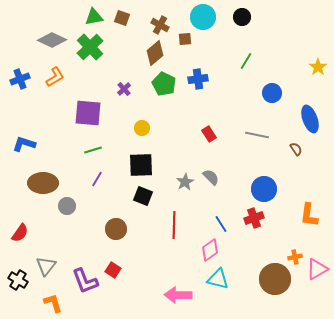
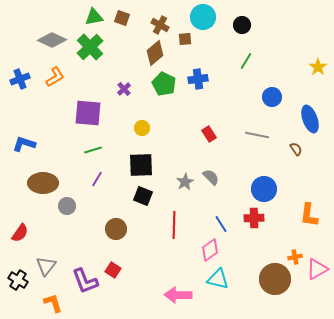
black circle at (242, 17): moved 8 px down
blue circle at (272, 93): moved 4 px down
red cross at (254, 218): rotated 18 degrees clockwise
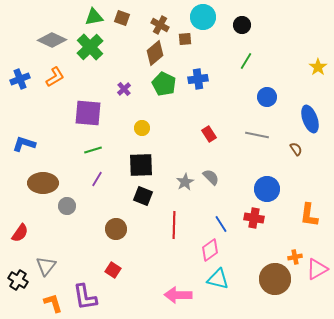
blue circle at (272, 97): moved 5 px left
blue circle at (264, 189): moved 3 px right
red cross at (254, 218): rotated 12 degrees clockwise
purple L-shape at (85, 281): moved 16 px down; rotated 12 degrees clockwise
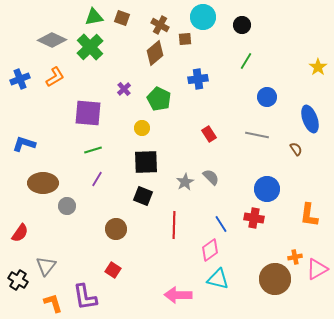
green pentagon at (164, 84): moved 5 px left, 15 px down
black square at (141, 165): moved 5 px right, 3 px up
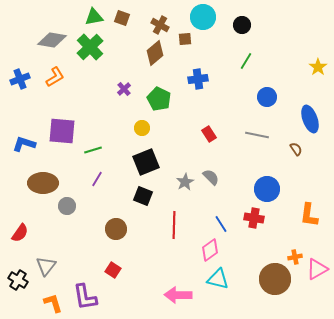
gray diamond at (52, 40): rotated 16 degrees counterclockwise
purple square at (88, 113): moved 26 px left, 18 px down
black square at (146, 162): rotated 20 degrees counterclockwise
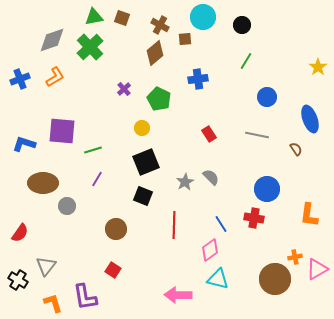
gray diamond at (52, 40): rotated 28 degrees counterclockwise
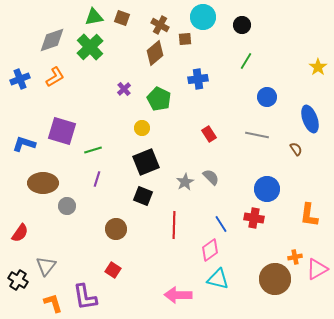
purple square at (62, 131): rotated 12 degrees clockwise
purple line at (97, 179): rotated 14 degrees counterclockwise
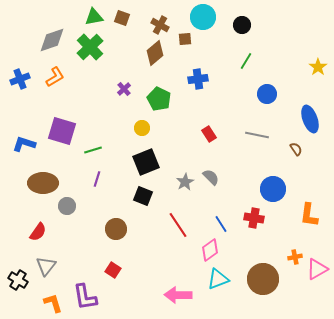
blue circle at (267, 97): moved 3 px up
blue circle at (267, 189): moved 6 px right
red line at (174, 225): moved 4 px right; rotated 36 degrees counterclockwise
red semicircle at (20, 233): moved 18 px right, 1 px up
cyan triangle at (218, 279): rotated 35 degrees counterclockwise
brown circle at (275, 279): moved 12 px left
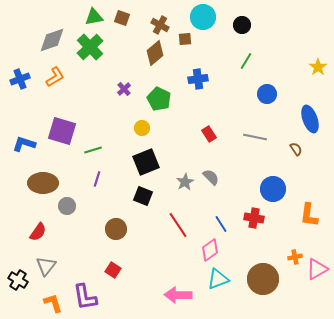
gray line at (257, 135): moved 2 px left, 2 px down
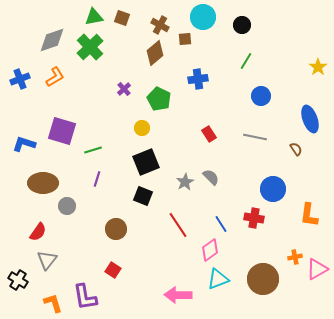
blue circle at (267, 94): moved 6 px left, 2 px down
gray triangle at (46, 266): moved 1 px right, 6 px up
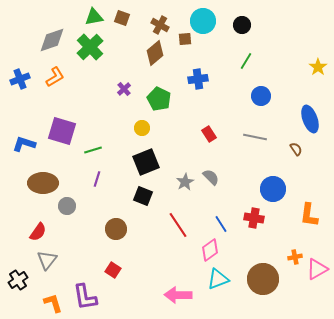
cyan circle at (203, 17): moved 4 px down
black cross at (18, 280): rotated 24 degrees clockwise
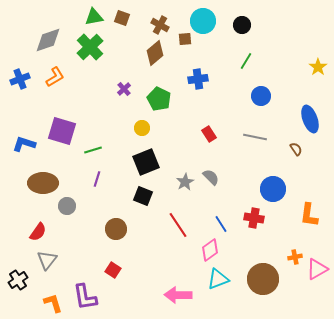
gray diamond at (52, 40): moved 4 px left
